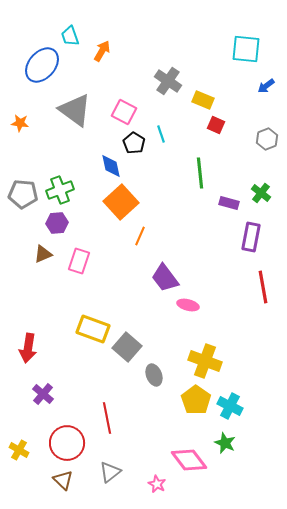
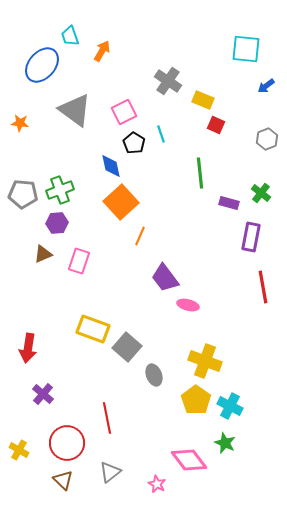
pink square at (124, 112): rotated 35 degrees clockwise
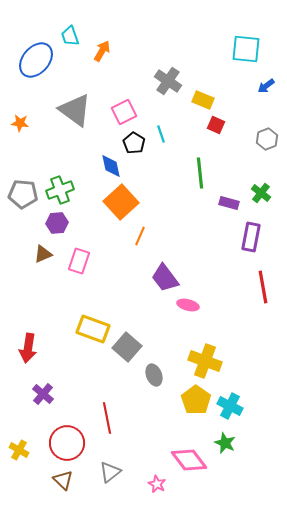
blue ellipse at (42, 65): moved 6 px left, 5 px up
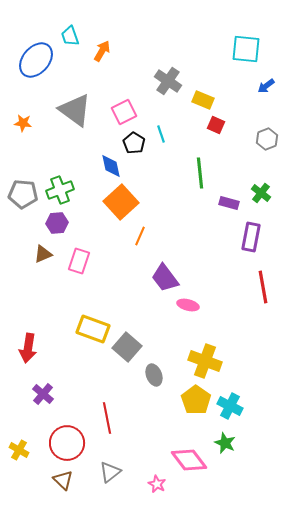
orange star at (20, 123): moved 3 px right
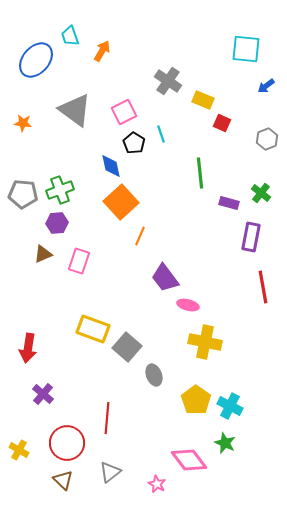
red square at (216, 125): moved 6 px right, 2 px up
yellow cross at (205, 361): moved 19 px up; rotated 8 degrees counterclockwise
red line at (107, 418): rotated 16 degrees clockwise
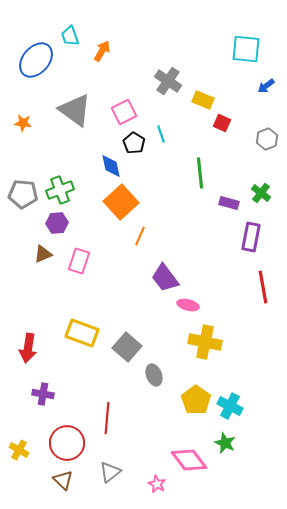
yellow rectangle at (93, 329): moved 11 px left, 4 px down
purple cross at (43, 394): rotated 30 degrees counterclockwise
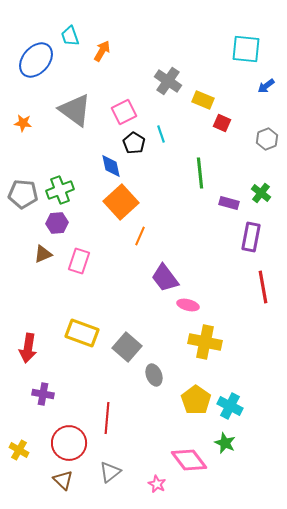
red circle at (67, 443): moved 2 px right
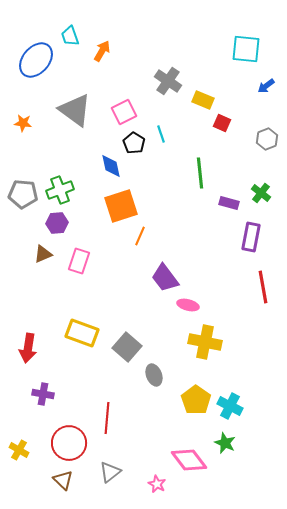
orange square at (121, 202): moved 4 px down; rotated 24 degrees clockwise
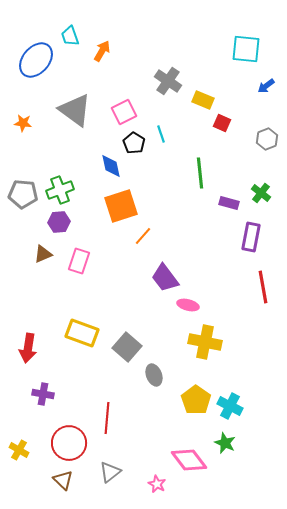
purple hexagon at (57, 223): moved 2 px right, 1 px up
orange line at (140, 236): moved 3 px right; rotated 18 degrees clockwise
